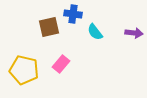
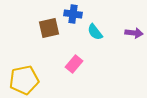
brown square: moved 1 px down
pink rectangle: moved 13 px right
yellow pentagon: moved 10 px down; rotated 24 degrees counterclockwise
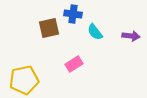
purple arrow: moved 3 px left, 3 px down
pink rectangle: rotated 18 degrees clockwise
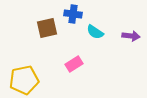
brown square: moved 2 px left
cyan semicircle: rotated 18 degrees counterclockwise
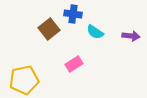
brown square: moved 2 px right, 1 px down; rotated 25 degrees counterclockwise
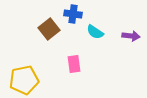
pink rectangle: rotated 66 degrees counterclockwise
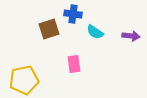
brown square: rotated 20 degrees clockwise
